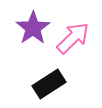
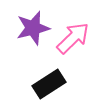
purple star: rotated 20 degrees clockwise
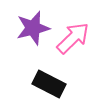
black rectangle: rotated 60 degrees clockwise
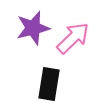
black rectangle: rotated 72 degrees clockwise
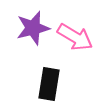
pink arrow: moved 2 px right, 1 px up; rotated 75 degrees clockwise
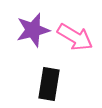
purple star: moved 2 px down
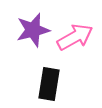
pink arrow: rotated 60 degrees counterclockwise
